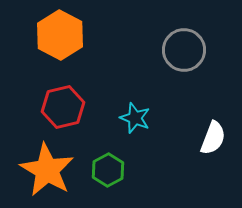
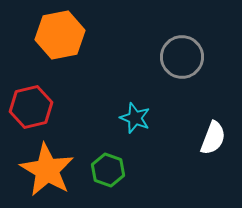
orange hexagon: rotated 21 degrees clockwise
gray circle: moved 2 px left, 7 px down
red hexagon: moved 32 px left
green hexagon: rotated 12 degrees counterclockwise
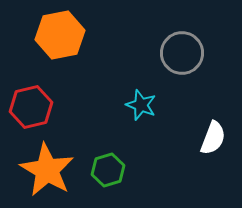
gray circle: moved 4 px up
cyan star: moved 6 px right, 13 px up
green hexagon: rotated 24 degrees clockwise
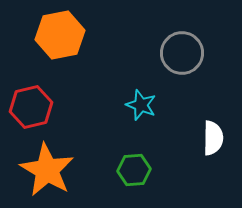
white semicircle: rotated 20 degrees counterclockwise
green hexagon: moved 26 px right; rotated 12 degrees clockwise
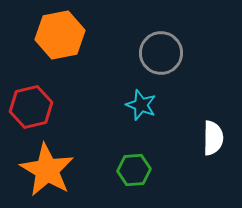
gray circle: moved 21 px left
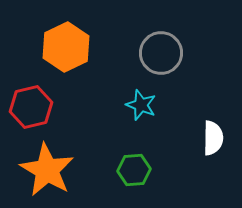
orange hexagon: moved 6 px right, 12 px down; rotated 15 degrees counterclockwise
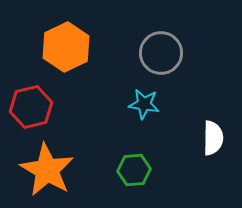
cyan star: moved 3 px right, 1 px up; rotated 12 degrees counterclockwise
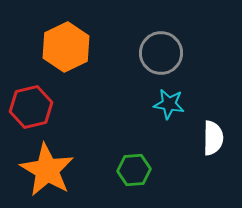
cyan star: moved 25 px right
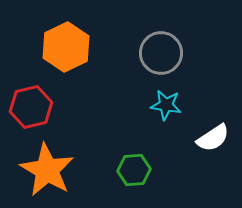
cyan star: moved 3 px left, 1 px down
white semicircle: rotated 56 degrees clockwise
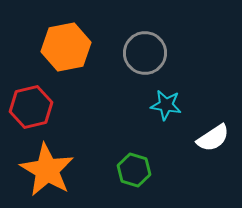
orange hexagon: rotated 15 degrees clockwise
gray circle: moved 16 px left
green hexagon: rotated 20 degrees clockwise
